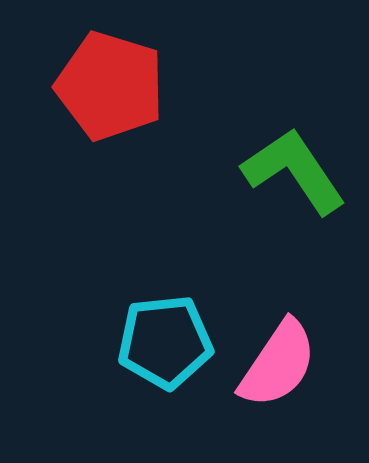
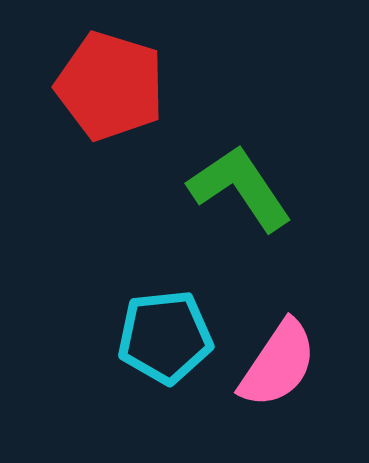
green L-shape: moved 54 px left, 17 px down
cyan pentagon: moved 5 px up
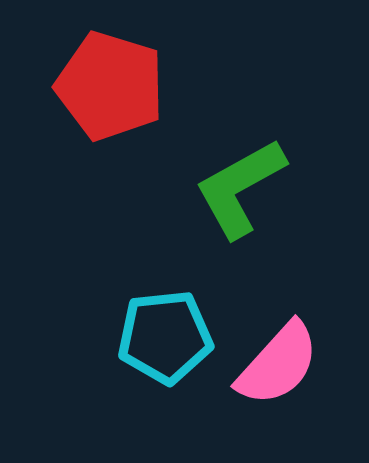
green L-shape: rotated 85 degrees counterclockwise
pink semicircle: rotated 8 degrees clockwise
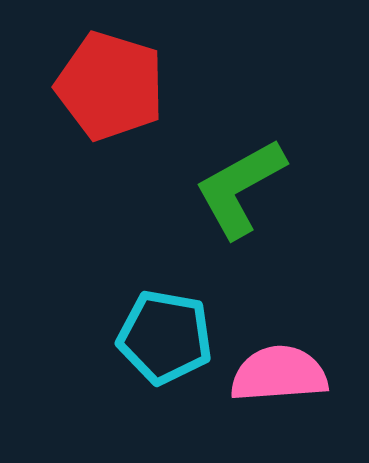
cyan pentagon: rotated 16 degrees clockwise
pink semicircle: moved 1 px right, 10 px down; rotated 136 degrees counterclockwise
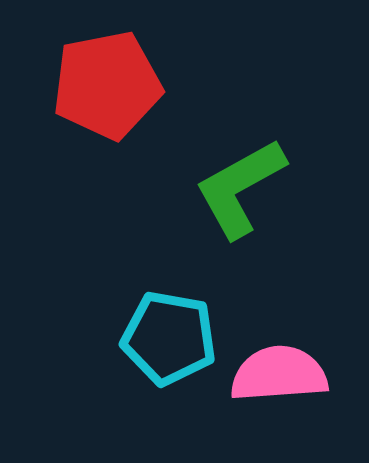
red pentagon: moved 3 px left, 1 px up; rotated 28 degrees counterclockwise
cyan pentagon: moved 4 px right, 1 px down
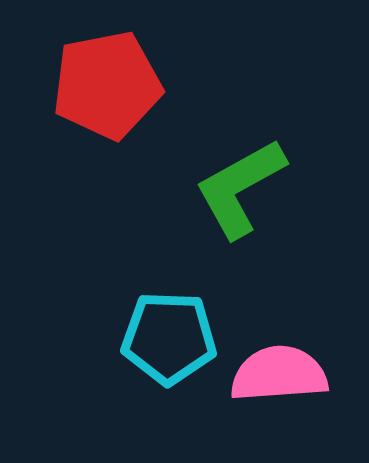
cyan pentagon: rotated 8 degrees counterclockwise
